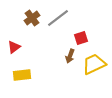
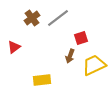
yellow trapezoid: moved 1 px down
yellow rectangle: moved 20 px right, 5 px down
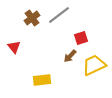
gray line: moved 1 px right, 3 px up
red triangle: rotated 32 degrees counterclockwise
brown arrow: rotated 24 degrees clockwise
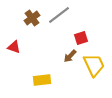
red triangle: rotated 32 degrees counterclockwise
yellow trapezoid: rotated 90 degrees clockwise
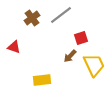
gray line: moved 2 px right
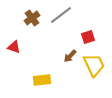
red square: moved 7 px right, 1 px up
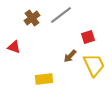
yellow rectangle: moved 2 px right, 1 px up
